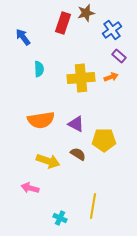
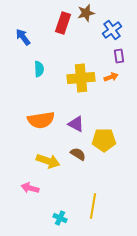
purple rectangle: rotated 40 degrees clockwise
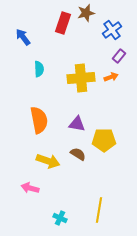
purple rectangle: rotated 48 degrees clockwise
orange semicircle: moved 2 px left; rotated 92 degrees counterclockwise
purple triangle: moved 1 px right; rotated 18 degrees counterclockwise
yellow line: moved 6 px right, 4 px down
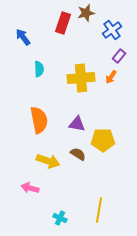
orange arrow: rotated 144 degrees clockwise
yellow pentagon: moved 1 px left
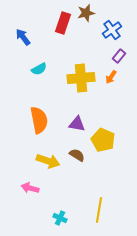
cyan semicircle: rotated 63 degrees clockwise
yellow pentagon: rotated 25 degrees clockwise
brown semicircle: moved 1 px left, 1 px down
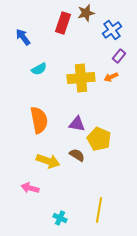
orange arrow: rotated 32 degrees clockwise
yellow pentagon: moved 4 px left, 1 px up
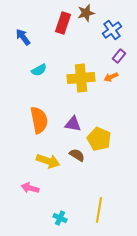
cyan semicircle: moved 1 px down
purple triangle: moved 4 px left
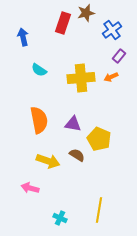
blue arrow: rotated 24 degrees clockwise
cyan semicircle: rotated 63 degrees clockwise
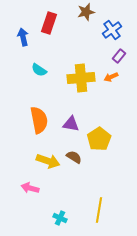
brown star: moved 1 px up
red rectangle: moved 14 px left
purple triangle: moved 2 px left
yellow pentagon: rotated 15 degrees clockwise
brown semicircle: moved 3 px left, 2 px down
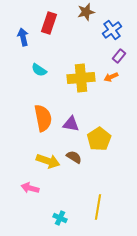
orange semicircle: moved 4 px right, 2 px up
yellow line: moved 1 px left, 3 px up
